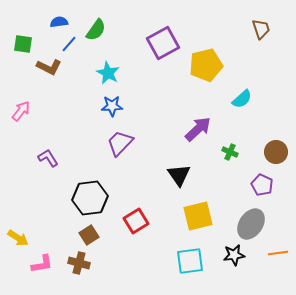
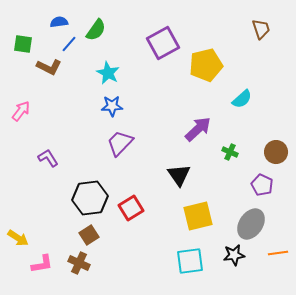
red square: moved 5 px left, 13 px up
brown cross: rotated 10 degrees clockwise
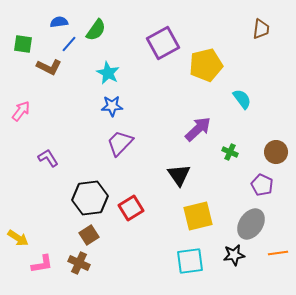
brown trapezoid: rotated 25 degrees clockwise
cyan semicircle: rotated 85 degrees counterclockwise
